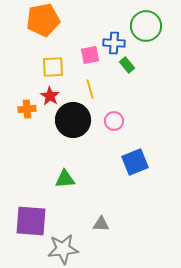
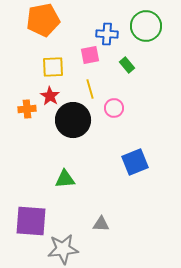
blue cross: moved 7 px left, 9 px up
pink circle: moved 13 px up
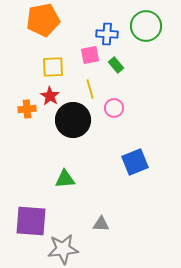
green rectangle: moved 11 px left
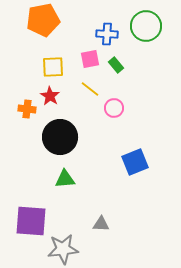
pink square: moved 4 px down
yellow line: rotated 36 degrees counterclockwise
orange cross: rotated 12 degrees clockwise
black circle: moved 13 px left, 17 px down
